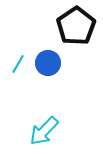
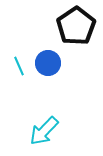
cyan line: moved 1 px right, 2 px down; rotated 54 degrees counterclockwise
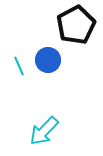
black pentagon: moved 1 px up; rotated 6 degrees clockwise
blue circle: moved 3 px up
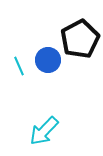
black pentagon: moved 4 px right, 14 px down
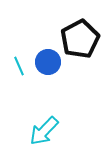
blue circle: moved 2 px down
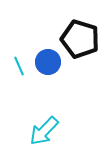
black pentagon: rotated 27 degrees counterclockwise
